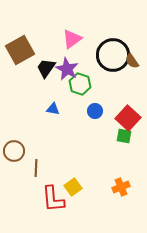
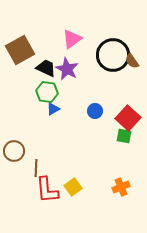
black trapezoid: rotated 80 degrees clockwise
green hexagon: moved 33 px left, 8 px down; rotated 10 degrees counterclockwise
blue triangle: rotated 40 degrees counterclockwise
red L-shape: moved 6 px left, 9 px up
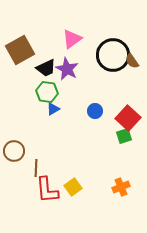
black trapezoid: rotated 130 degrees clockwise
green square: rotated 28 degrees counterclockwise
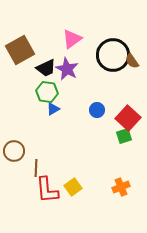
blue circle: moved 2 px right, 1 px up
